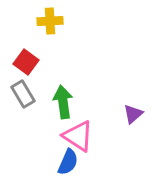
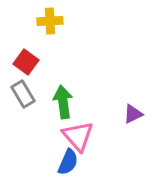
purple triangle: rotated 15 degrees clockwise
pink triangle: rotated 16 degrees clockwise
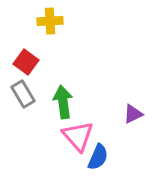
blue semicircle: moved 30 px right, 5 px up
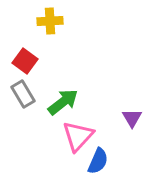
red square: moved 1 px left, 1 px up
green arrow: rotated 60 degrees clockwise
purple triangle: moved 1 px left, 4 px down; rotated 35 degrees counterclockwise
pink triangle: rotated 24 degrees clockwise
blue semicircle: moved 4 px down
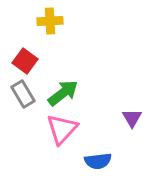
green arrow: moved 9 px up
pink triangle: moved 16 px left, 7 px up
blue semicircle: rotated 60 degrees clockwise
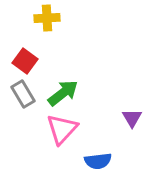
yellow cross: moved 3 px left, 3 px up
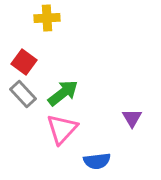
red square: moved 1 px left, 1 px down
gray rectangle: rotated 12 degrees counterclockwise
blue semicircle: moved 1 px left
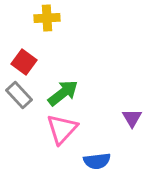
gray rectangle: moved 4 px left, 1 px down
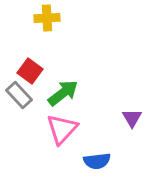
red square: moved 6 px right, 9 px down
